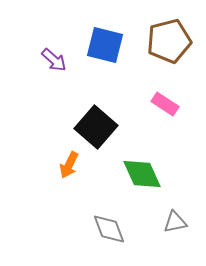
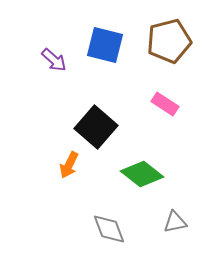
green diamond: rotated 27 degrees counterclockwise
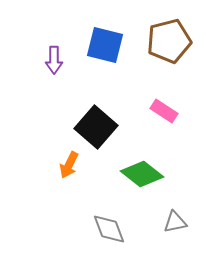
purple arrow: rotated 48 degrees clockwise
pink rectangle: moved 1 px left, 7 px down
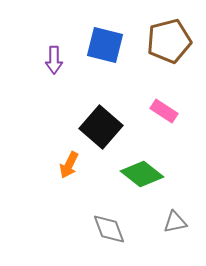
black square: moved 5 px right
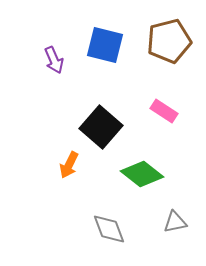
purple arrow: rotated 24 degrees counterclockwise
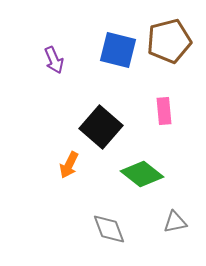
blue square: moved 13 px right, 5 px down
pink rectangle: rotated 52 degrees clockwise
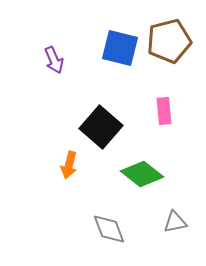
blue square: moved 2 px right, 2 px up
orange arrow: rotated 12 degrees counterclockwise
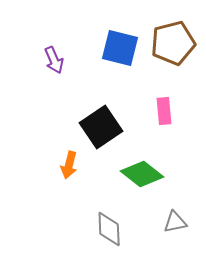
brown pentagon: moved 4 px right, 2 px down
black square: rotated 15 degrees clockwise
gray diamond: rotated 18 degrees clockwise
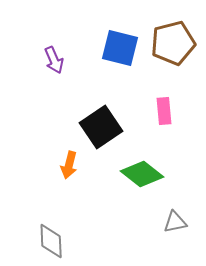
gray diamond: moved 58 px left, 12 px down
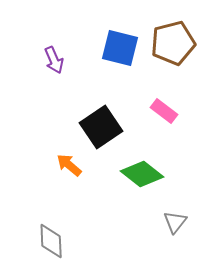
pink rectangle: rotated 48 degrees counterclockwise
orange arrow: rotated 116 degrees clockwise
gray triangle: rotated 40 degrees counterclockwise
